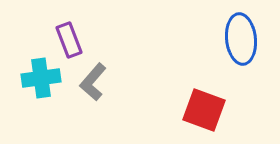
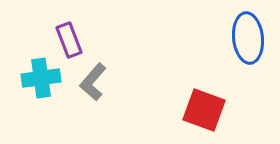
blue ellipse: moved 7 px right, 1 px up
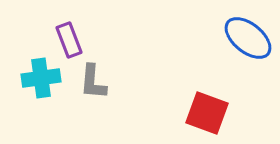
blue ellipse: rotated 45 degrees counterclockwise
gray L-shape: rotated 36 degrees counterclockwise
red square: moved 3 px right, 3 px down
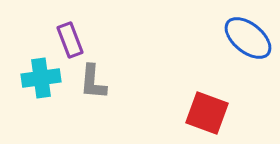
purple rectangle: moved 1 px right
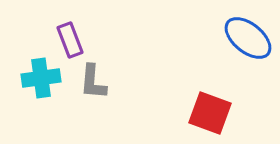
red square: moved 3 px right
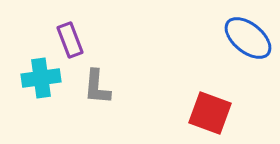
gray L-shape: moved 4 px right, 5 px down
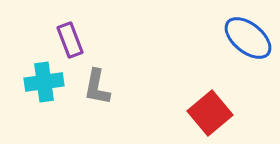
cyan cross: moved 3 px right, 4 px down
gray L-shape: rotated 6 degrees clockwise
red square: rotated 30 degrees clockwise
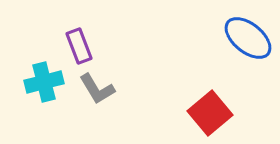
purple rectangle: moved 9 px right, 6 px down
cyan cross: rotated 6 degrees counterclockwise
gray L-shape: moved 2 px down; rotated 42 degrees counterclockwise
